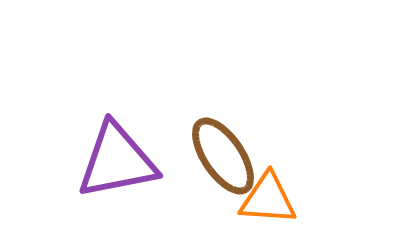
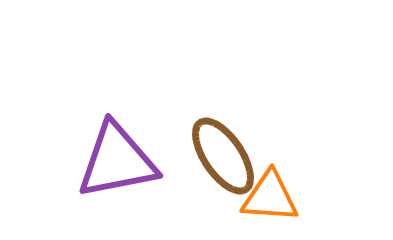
orange triangle: moved 2 px right, 2 px up
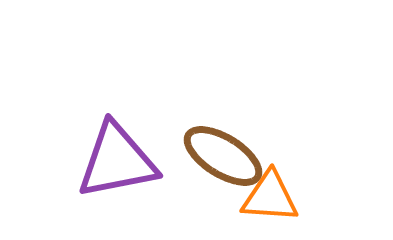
brown ellipse: rotated 24 degrees counterclockwise
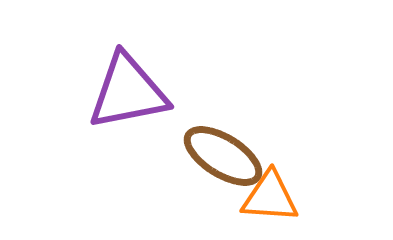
purple triangle: moved 11 px right, 69 px up
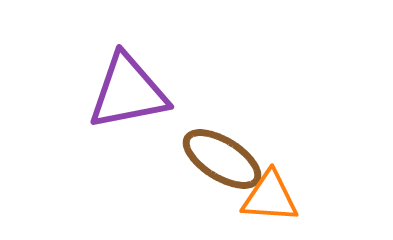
brown ellipse: moved 1 px left, 3 px down
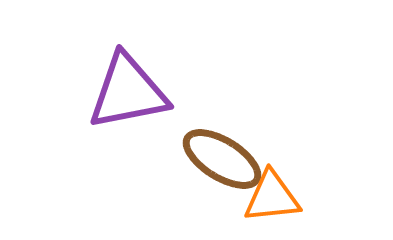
orange triangle: moved 2 px right; rotated 10 degrees counterclockwise
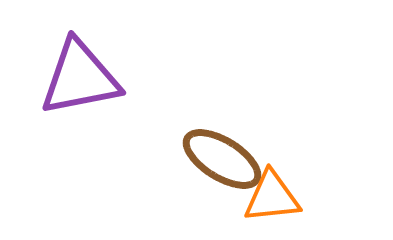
purple triangle: moved 48 px left, 14 px up
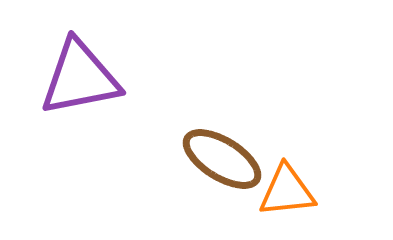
orange triangle: moved 15 px right, 6 px up
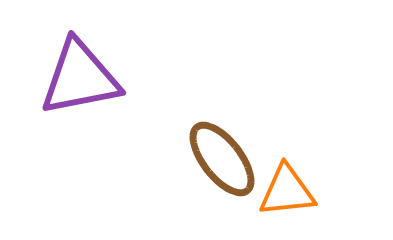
brown ellipse: rotated 20 degrees clockwise
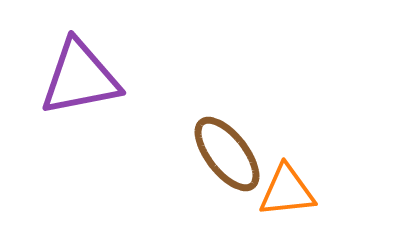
brown ellipse: moved 5 px right, 5 px up
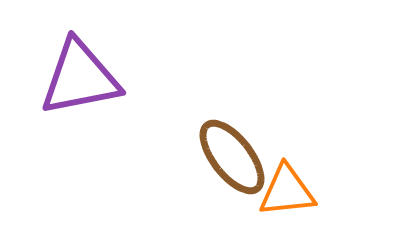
brown ellipse: moved 5 px right, 3 px down
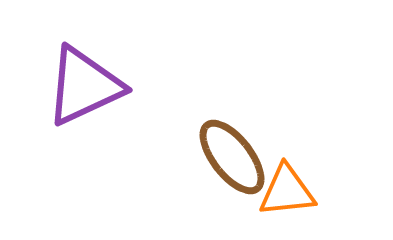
purple triangle: moved 4 px right, 8 px down; rotated 14 degrees counterclockwise
